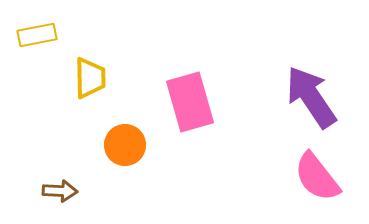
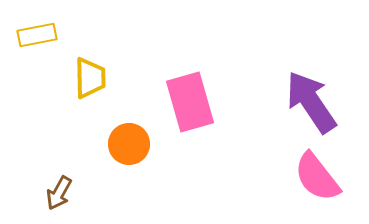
purple arrow: moved 5 px down
orange circle: moved 4 px right, 1 px up
brown arrow: moved 1 px left, 2 px down; rotated 116 degrees clockwise
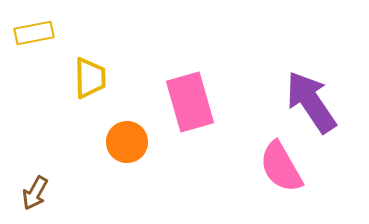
yellow rectangle: moved 3 px left, 2 px up
orange circle: moved 2 px left, 2 px up
pink semicircle: moved 36 px left, 10 px up; rotated 8 degrees clockwise
brown arrow: moved 24 px left
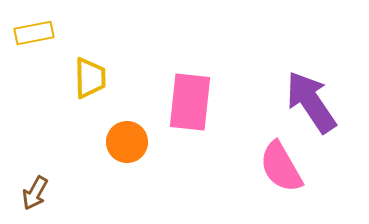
pink rectangle: rotated 22 degrees clockwise
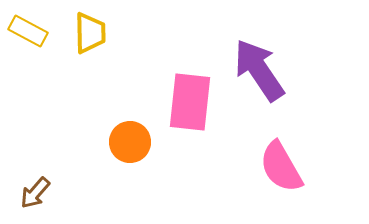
yellow rectangle: moved 6 px left, 2 px up; rotated 39 degrees clockwise
yellow trapezoid: moved 45 px up
purple arrow: moved 52 px left, 32 px up
orange circle: moved 3 px right
brown arrow: rotated 12 degrees clockwise
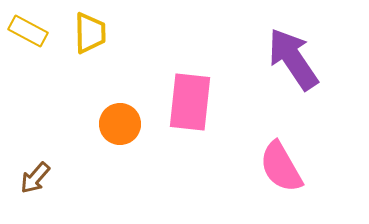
purple arrow: moved 34 px right, 11 px up
orange circle: moved 10 px left, 18 px up
brown arrow: moved 15 px up
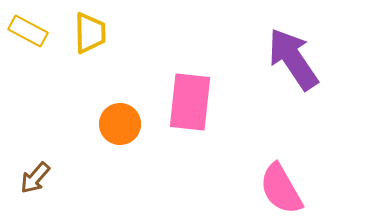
pink semicircle: moved 22 px down
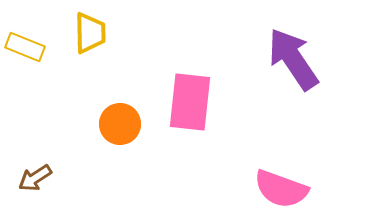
yellow rectangle: moved 3 px left, 16 px down; rotated 6 degrees counterclockwise
brown arrow: rotated 16 degrees clockwise
pink semicircle: rotated 40 degrees counterclockwise
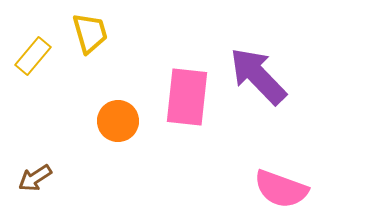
yellow trapezoid: rotated 15 degrees counterclockwise
yellow rectangle: moved 8 px right, 9 px down; rotated 72 degrees counterclockwise
purple arrow: moved 35 px left, 17 px down; rotated 10 degrees counterclockwise
pink rectangle: moved 3 px left, 5 px up
orange circle: moved 2 px left, 3 px up
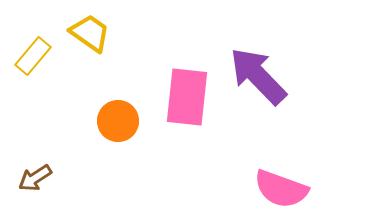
yellow trapezoid: rotated 39 degrees counterclockwise
